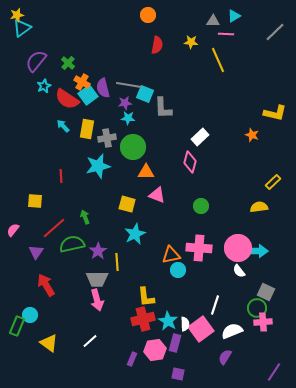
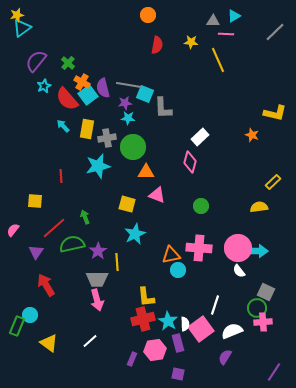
red semicircle at (67, 99): rotated 15 degrees clockwise
purple rectangle at (175, 343): moved 3 px right; rotated 30 degrees counterclockwise
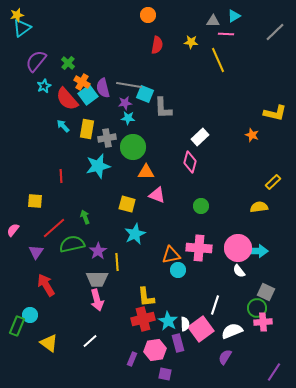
purple square at (178, 374): moved 13 px left
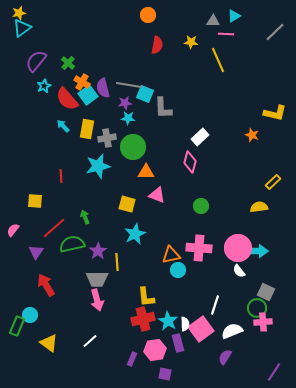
yellow star at (17, 15): moved 2 px right, 2 px up
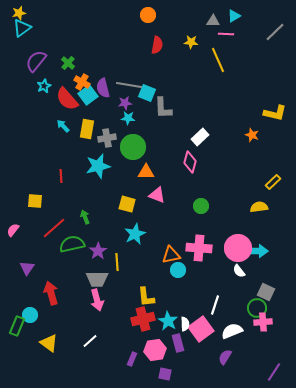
cyan square at (145, 94): moved 2 px right, 1 px up
purple triangle at (36, 252): moved 9 px left, 16 px down
red arrow at (46, 285): moved 5 px right, 8 px down; rotated 15 degrees clockwise
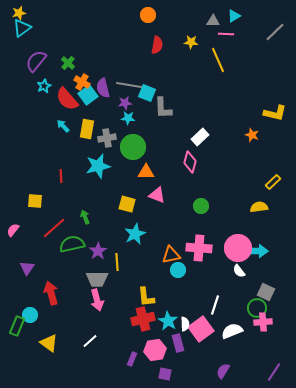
purple semicircle at (225, 357): moved 2 px left, 14 px down
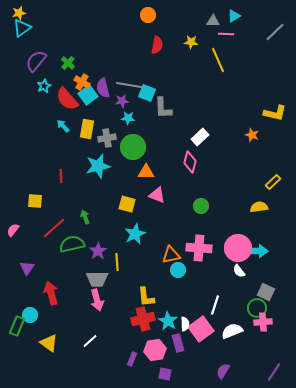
purple star at (125, 103): moved 3 px left, 2 px up
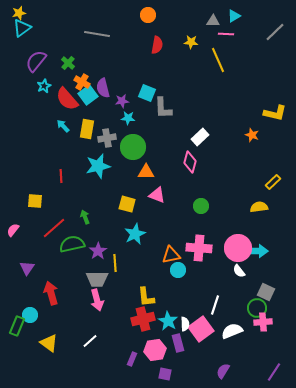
gray line at (129, 85): moved 32 px left, 51 px up
yellow line at (117, 262): moved 2 px left, 1 px down
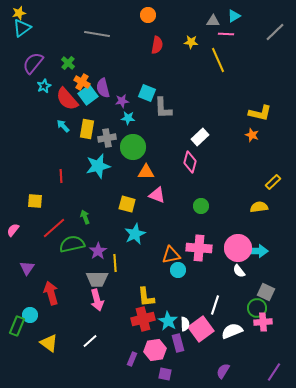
purple semicircle at (36, 61): moved 3 px left, 2 px down
yellow L-shape at (275, 113): moved 15 px left
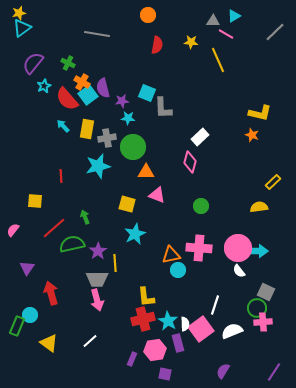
pink line at (226, 34): rotated 28 degrees clockwise
green cross at (68, 63): rotated 16 degrees counterclockwise
